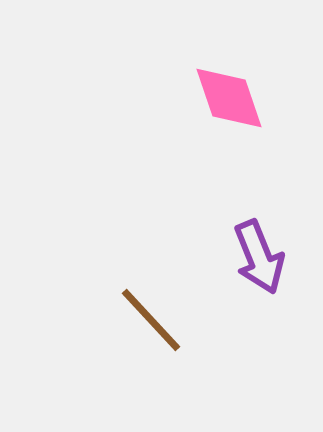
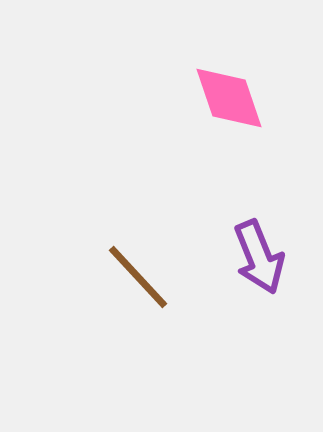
brown line: moved 13 px left, 43 px up
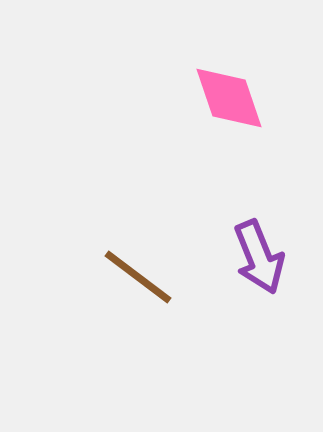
brown line: rotated 10 degrees counterclockwise
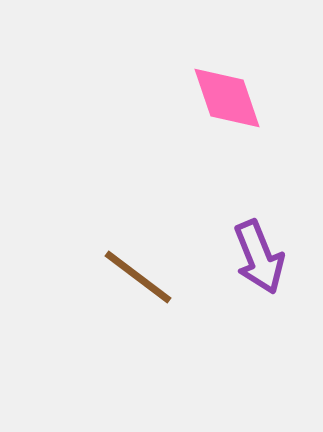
pink diamond: moved 2 px left
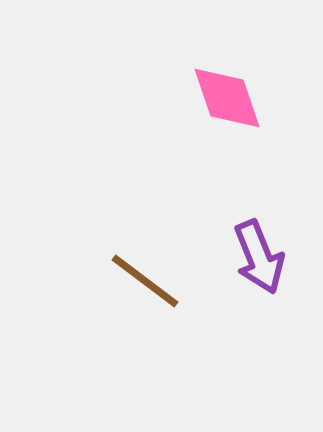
brown line: moved 7 px right, 4 px down
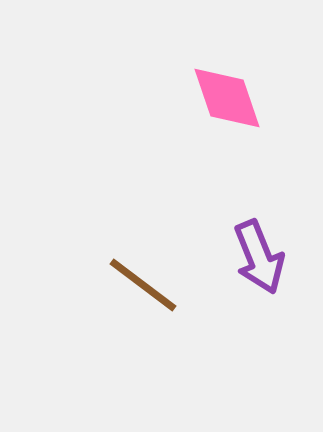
brown line: moved 2 px left, 4 px down
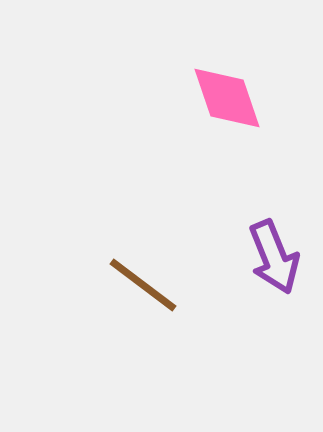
purple arrow: moved 15 px right
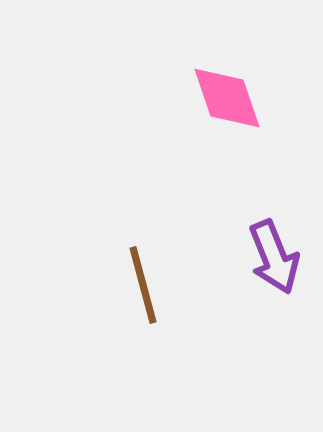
brown line: rotated 38 degrees clockwise
